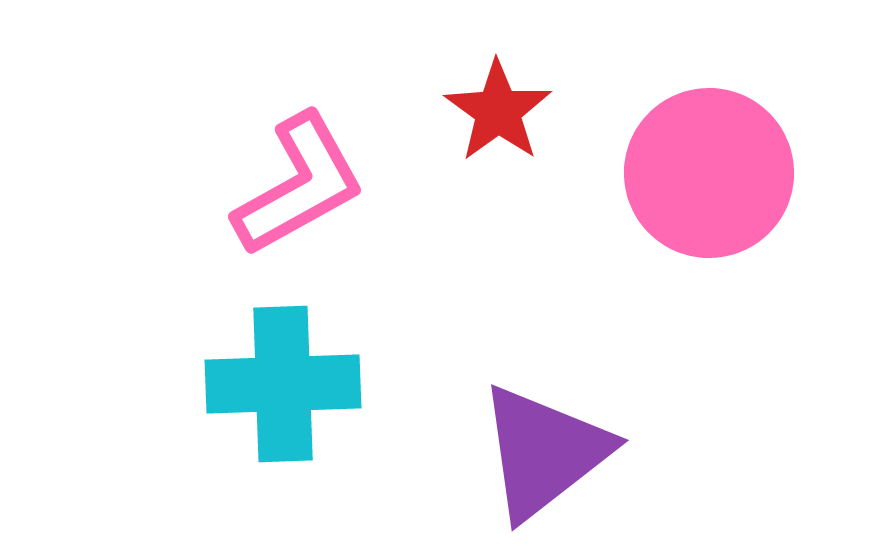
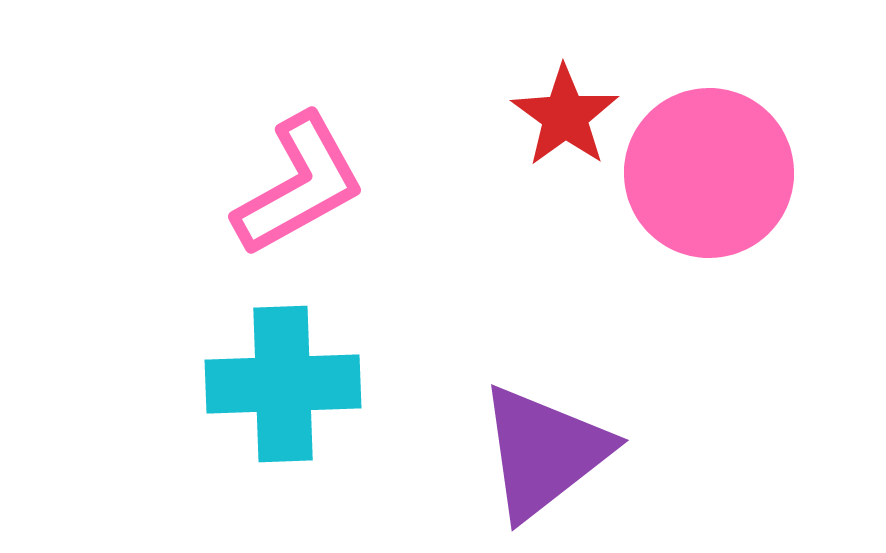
red star: moved 67 px right, 5 px down
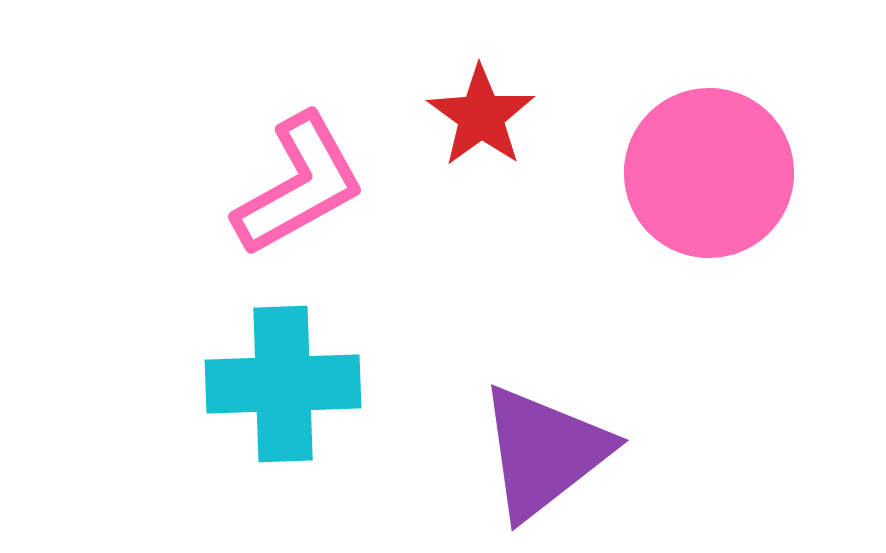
red star: moved 84 px left
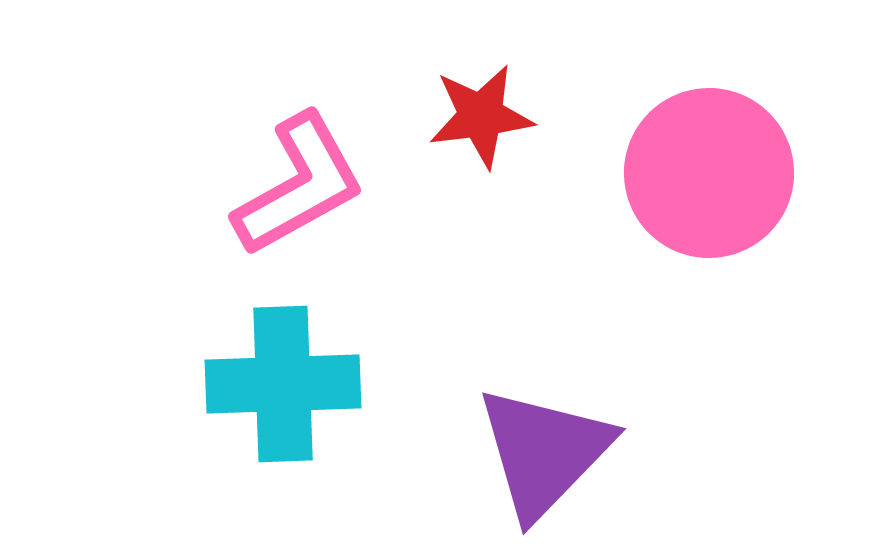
red star: rotated 29 degrees clockwise
purple triangle: rotated 8 degrees counterclockwise
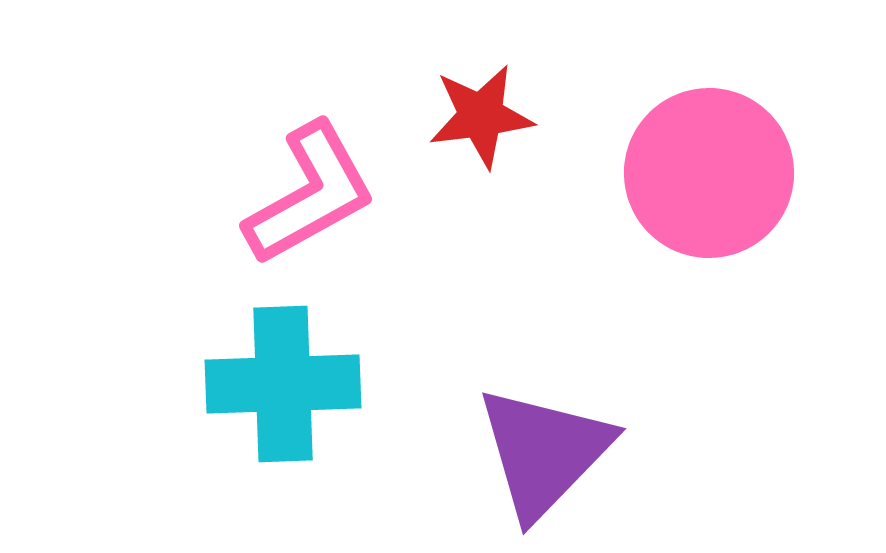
pink L-shape: moved 11 px right, 9 px down
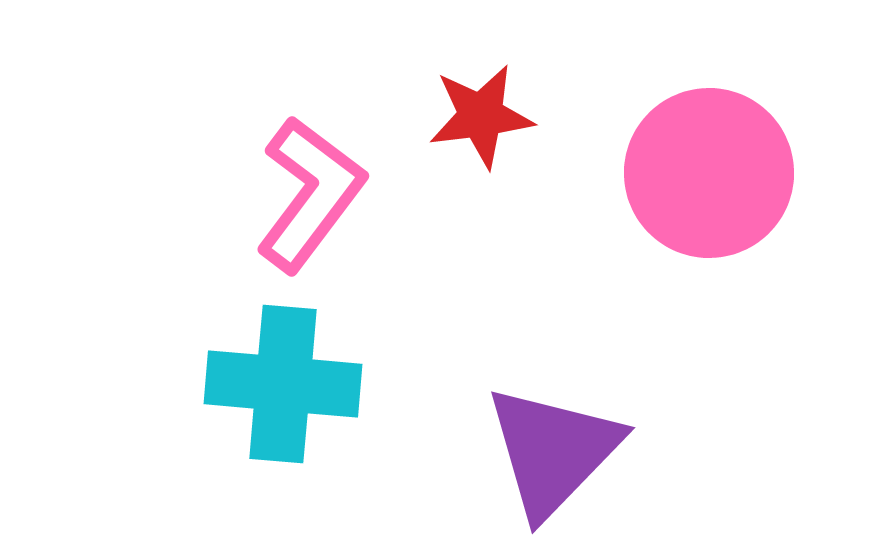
pink L-shape: rotated 24 degrees counterclockwise
cyan cross: rotated 7 degrees clockwise
purple triangle: moved 9 px right, 1 px up
